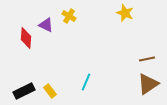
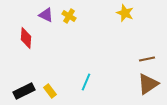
purple triangle: moved 10 px up
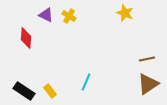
black rectangle: rotated 60 degrees clockwise
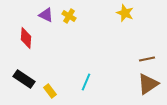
black rectangle: moved 12 px up
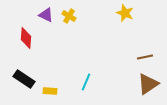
brown line: moved 2 px left, 2 px up
yellow rectangle: rotated 48 degrees counterclockwise
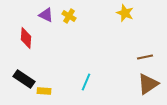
yellow rectangle: moved 6 px left
